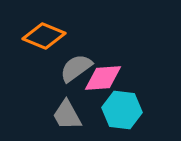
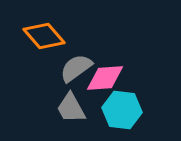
orange diamond: rotated 27 degrees clockwise
pink diamond: moved 2 px right
gray trapezoid: moved 4 px right, 7 px up
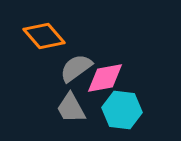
pink diamond: rotated 6 degrees counterclockwise
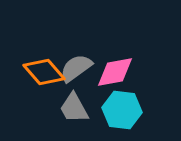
orange diamond: moved 36 px down
pink diamond: moved 10 px right, 6 px up
gray trapezoid: moved 3 px right
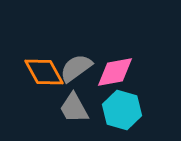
orange diamond: rotated 12 degrees clockwise
cyan hexagon: rotated 9 degrees clockwise
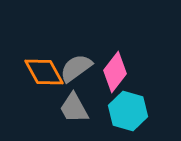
pink diamond: rotated 42 degrees counterclockwise
cyan hexagon: moved 6 px right, 1 px down
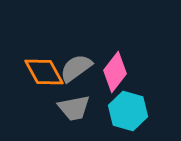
gray trapezoid: rotated 72 degrees counterclockwise
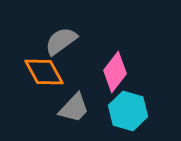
gray semicircle: moved 15 px left, 27 px up
gray trapezoid: rotated 36 degrees counterclockwise
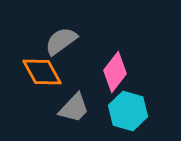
orange diamond: moved 2 px left
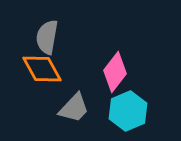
gray semicircle: moved 14 px left, 4 px up; rotated 44 degrees counterclockwise
orange diamond: moved 3 px up
cyan hexagon: rotated 21 degrees clockwise
